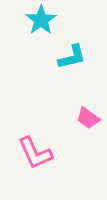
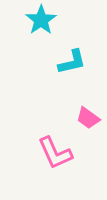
cyan L-shape: moved 5 px down
pink L-shape: moved 20 px right
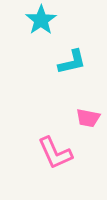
pink trapezoid: rotated 25 degrees counterclockwise
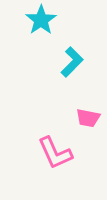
cyan L-shape: rotated 32 degrees counterclockwise
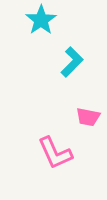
pink trapezoid: moved 1 px up
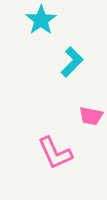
pink trapezoid: moved 3 px right, 1 px up
